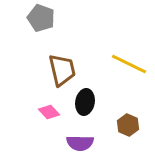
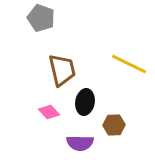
brown hexagon: moved 14 px left; rotated 25 degrees counterclockwise
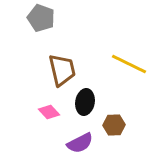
purple semicircle: rotated 28 degrees counterclockwise
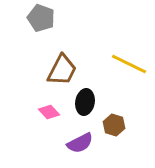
brown trapezoid: rotated 40 degrees clockwise
brown hexagon: rotated 20 degrees clockwise
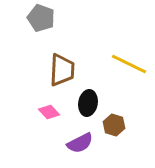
brown trapezoid: rotated 24 degrees counterclockwise
black ellipse: moved 3 px right, 1 px down
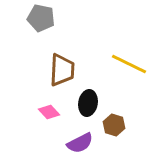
gray pentagon: rotated 8 degrees counterclockwise
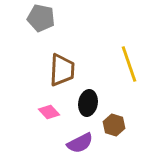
yellow line: rotated 45 degrees clockwise
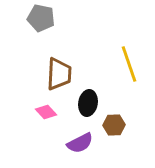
brown trapezoid: moved 3 px left, 4 px down
pink diamond: moved 3 px left
brown hexagon: rotated 20 degrees counterclockwise
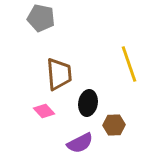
brown trapezoid: rotated 8 degrees counterclockwise
pink diamond: moved 2 px left, 1 px up
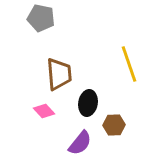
purple semicircle: rotated 24 degrees counterclockwise
